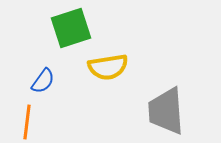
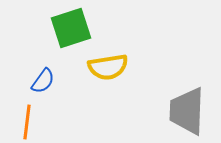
gray trapezoid: moved 21 px right; rotated 6 degrees clockwise
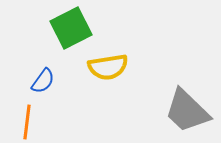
green square: rotated 9 degrees counterclockwise
gray trapezoid: rotated 48 degrees counterclockwise
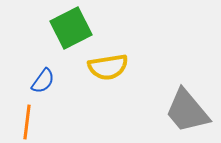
gray trapezoid: rotated 6 degrees clockwise
